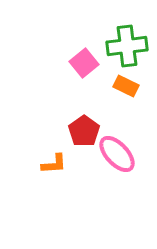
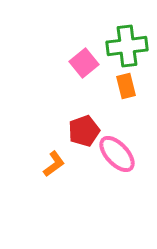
orange rectangle: rotated 50 degrees clockwise
red pentagon: rotated 16 degrees clockwise
orange L-shape: rotated 32 degrees counterclockwise
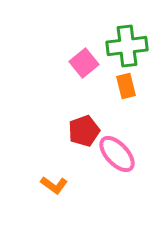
orange L-shape: moved 21 px down; rotated 72 degrees clockwise
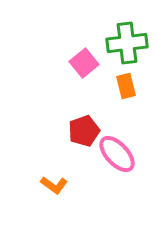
green cross: moved 3 px up
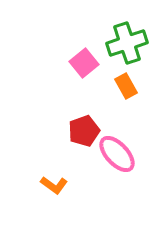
green cross: rotated 12 degrees counterclockwise
orange rectangle: rotated 15 degrees counterclockwise
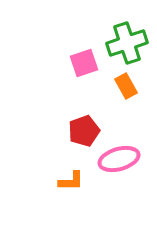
pink square: rotated 20 degrees clockwise
pink ellipse: moved 2 px right, 5 px down; rotated 63 degrees counterclockwise
orange L-shape: moved 17 px right, 4 px up; rotated 36 degrees counterclockwise
